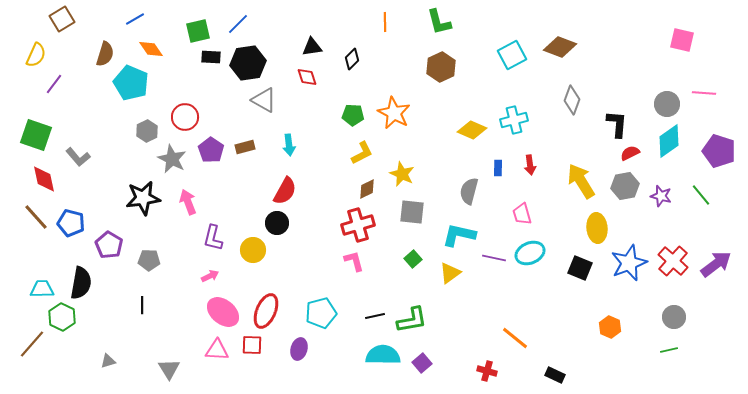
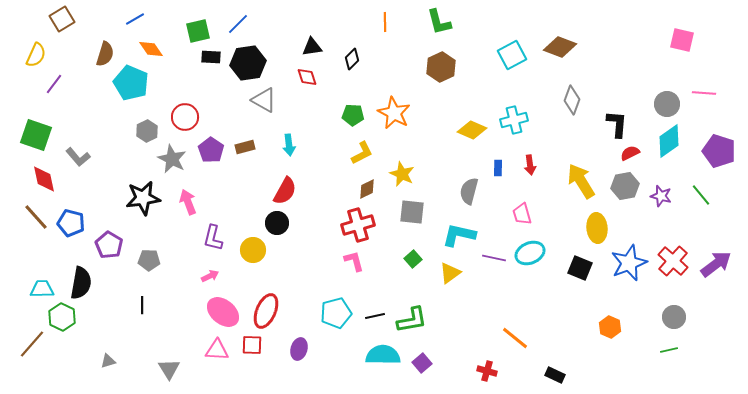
cyan pentagon at (321, 313): moved 15 px right
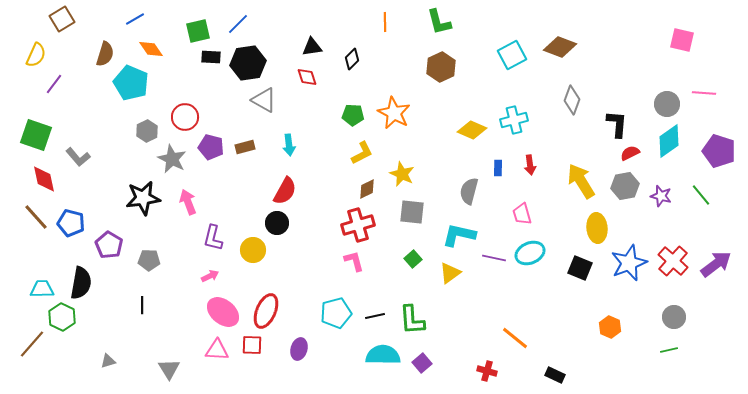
purple pentagon at (211, 150): moved 3 px up; rotated 20 degrees counterclockwise
green L-shape at (412, 320): rotated 96 degrees clockwise
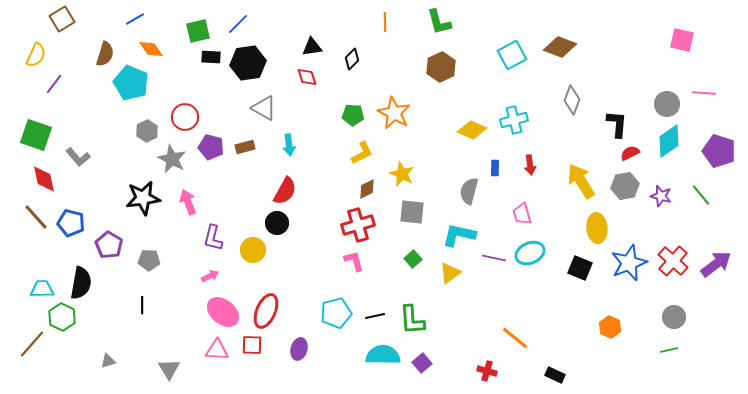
gray triangle at (264, 100): moved 8 px down
blue rectangle at (498, 168): moved 3 px left
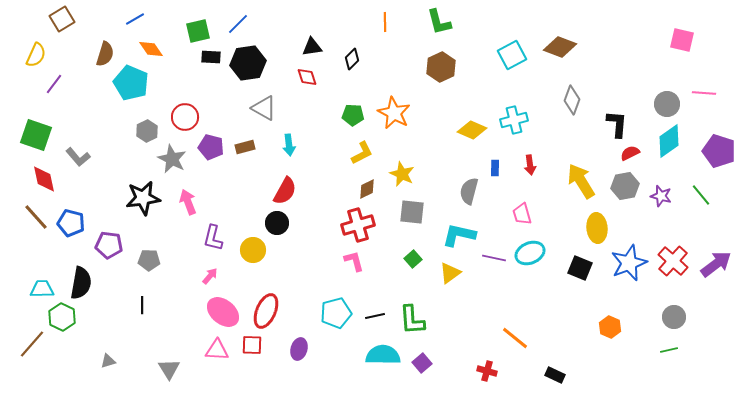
purple pentagon at (109, 245): rotated 24 degrees counterclockwise
pink arrow at (210, 276): rotated 24 degrees counterclockwise
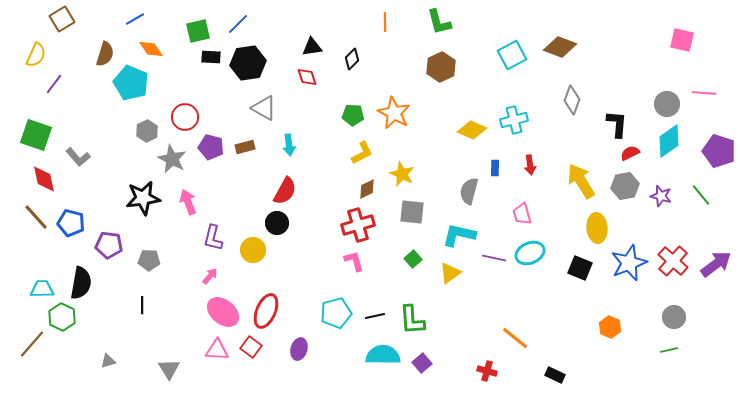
red square at (252, 345): moved 1 px left, 2 px down; rotated 35 degrees clockwise
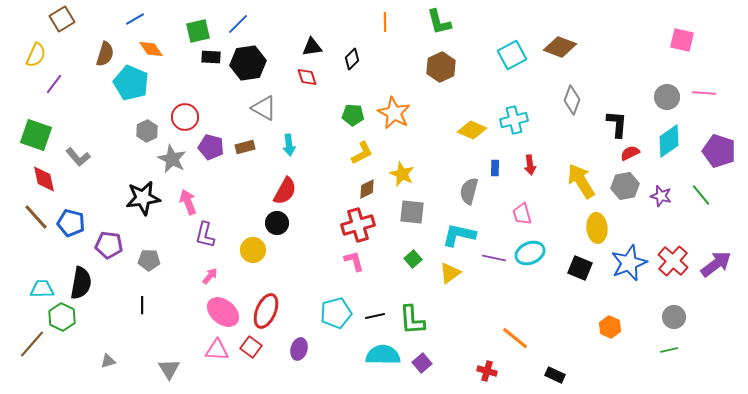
gray circle at (667, 104): moved 7 px up
purple L-shape at (213, 238): moved 8 px left, 3 px up
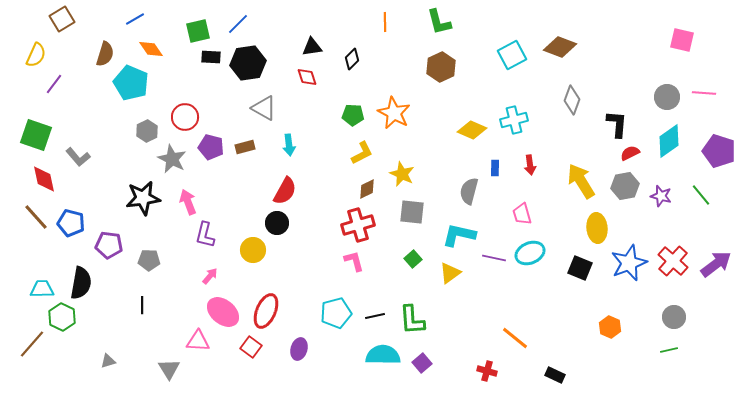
pink triangle at (217, 350): moved 19 px left, 9 px up
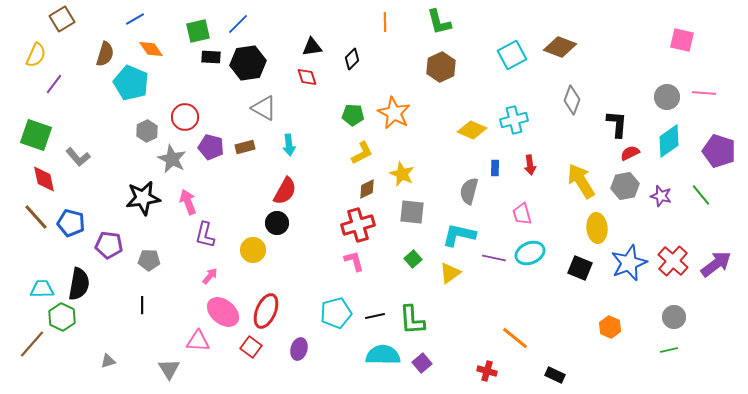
black semicircle at (81, 283): moved 2 px left, 1 px down
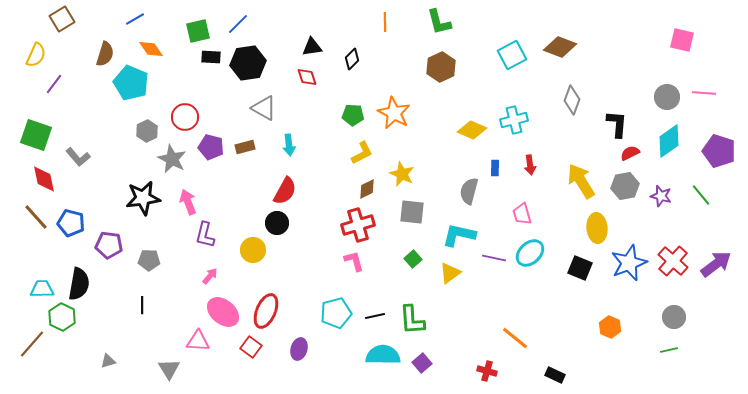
cyan ellipse at (530, 253): rotated 20 degrees counterclockwise
